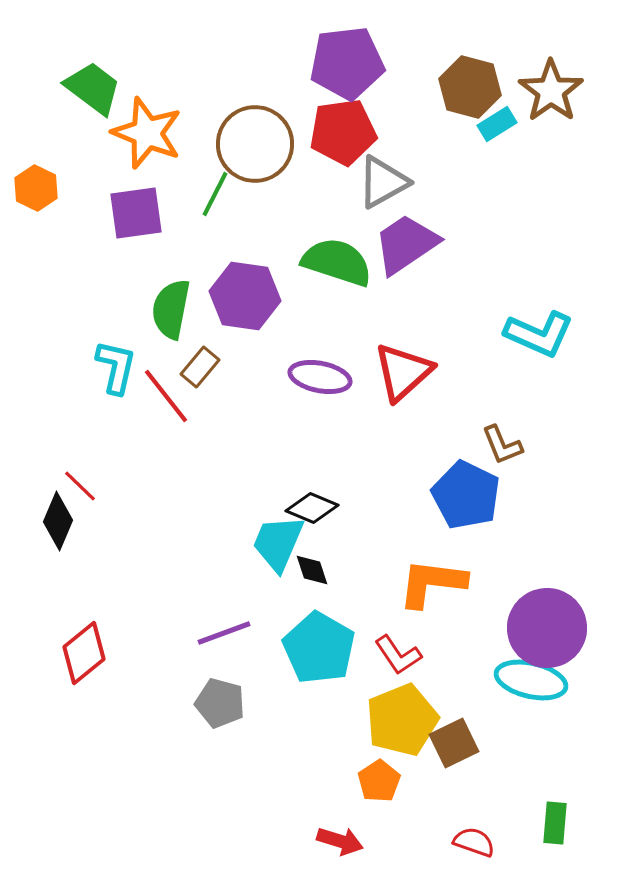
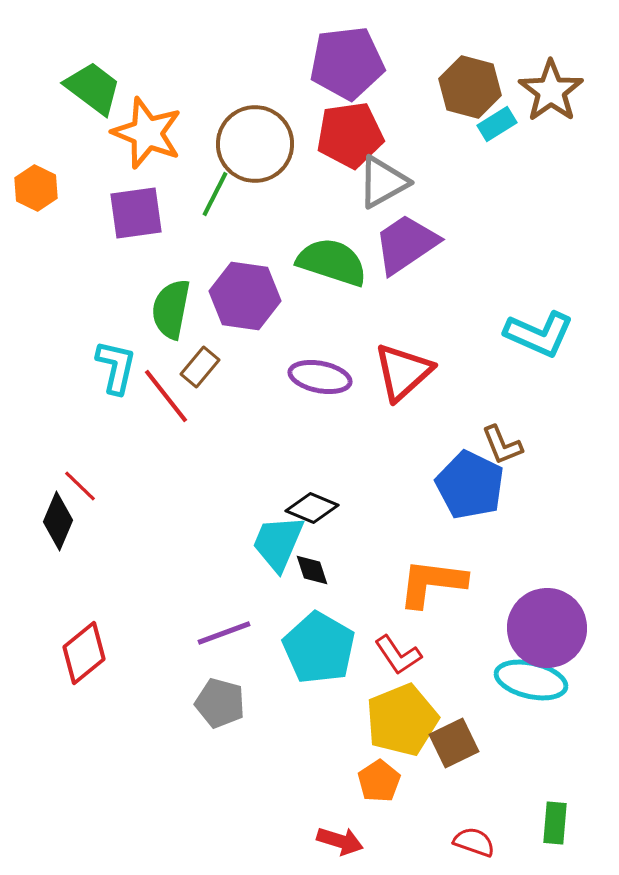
red pentagon at (343, 132): moved 7 px right, 3 px down
green semicircle at (337, 262): moved 5 px left
blue pentagon at (466, 495): moved 4 px right, 10 px up
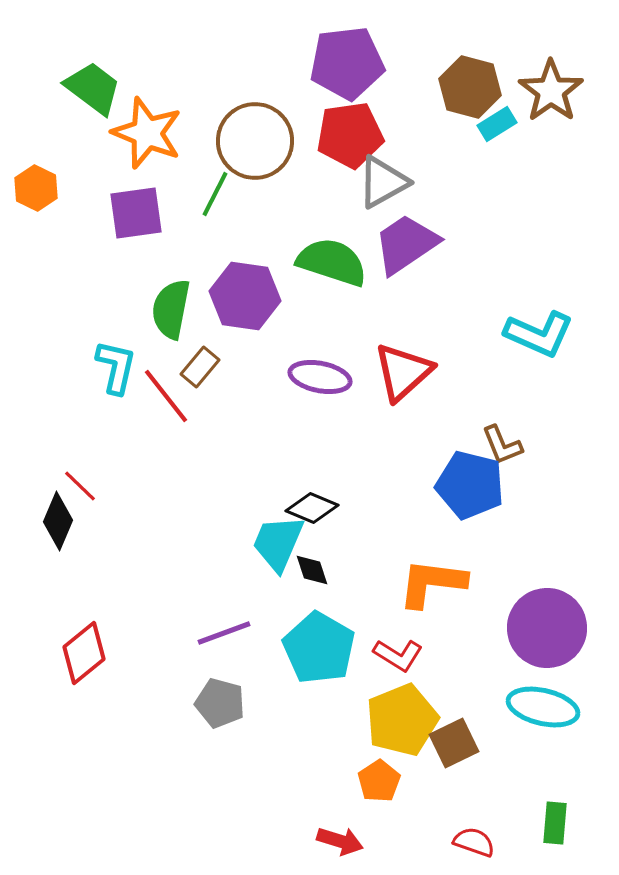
brown circle at (255, 144): moved 3 px up
blue pentagon at (470, 485): rotated 12 degrees counterclockwise
red L-shape at (398, 655): rotated 24 degrees counterclockwise
cyan ellipse at (531, 680): moved 12 px right, 27 px down
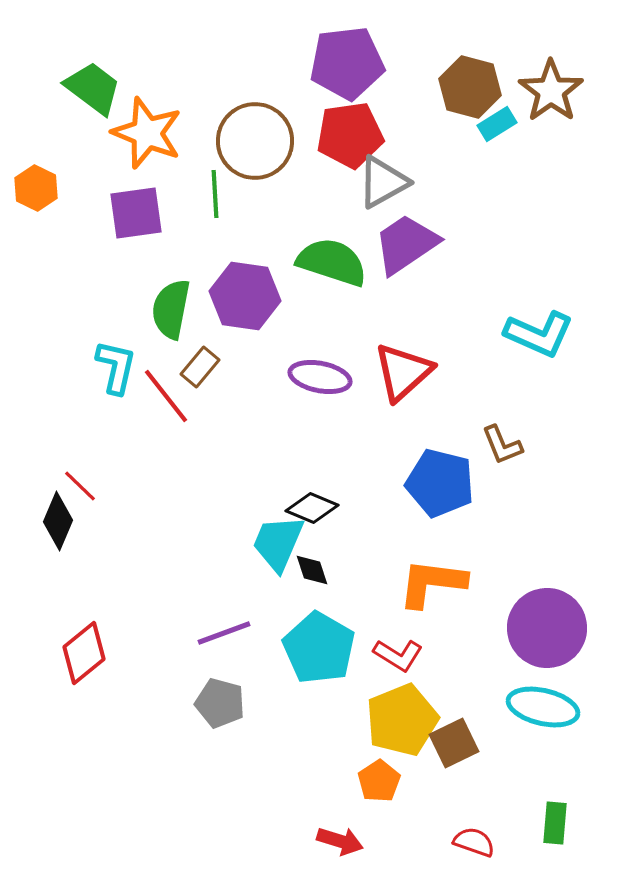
green line at (215, 194): rotated 30 degrees counterclockwise
blue pentagon at (470, 485): moved 30 px left, 2 px up
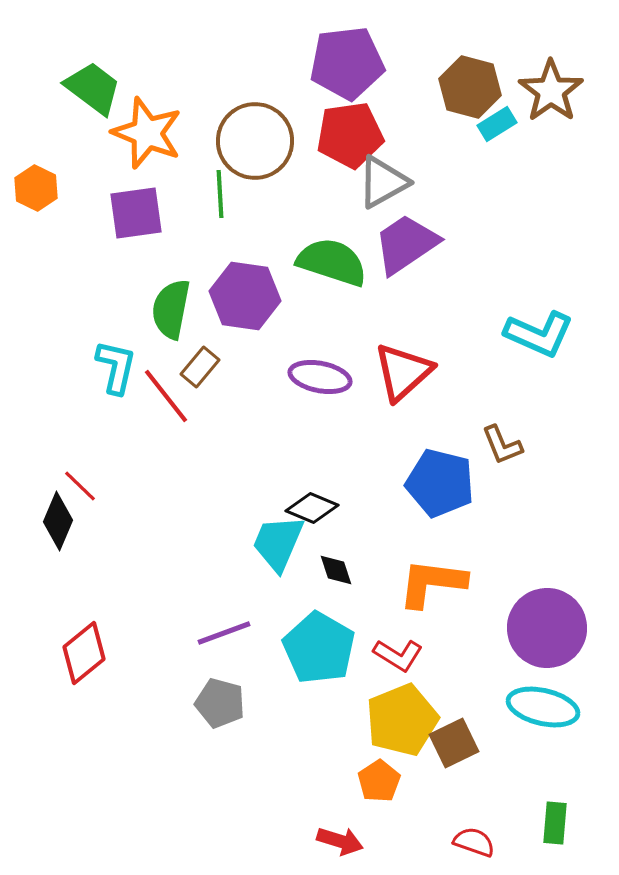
green line at (215, 194): moved 5 px right
black diamond at (312, 570): moved 24 px right
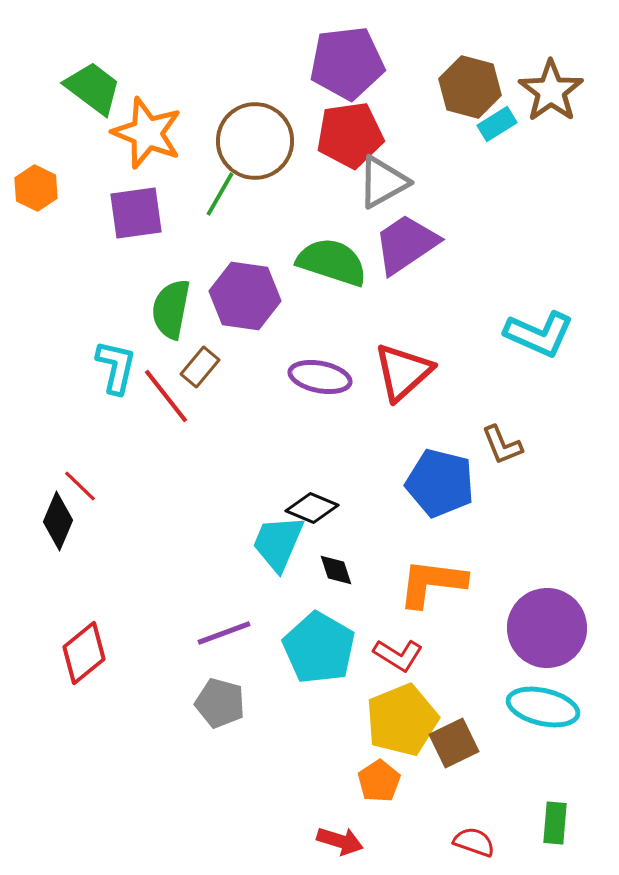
green line at (220, 194): rotated 33 degrees clockwise
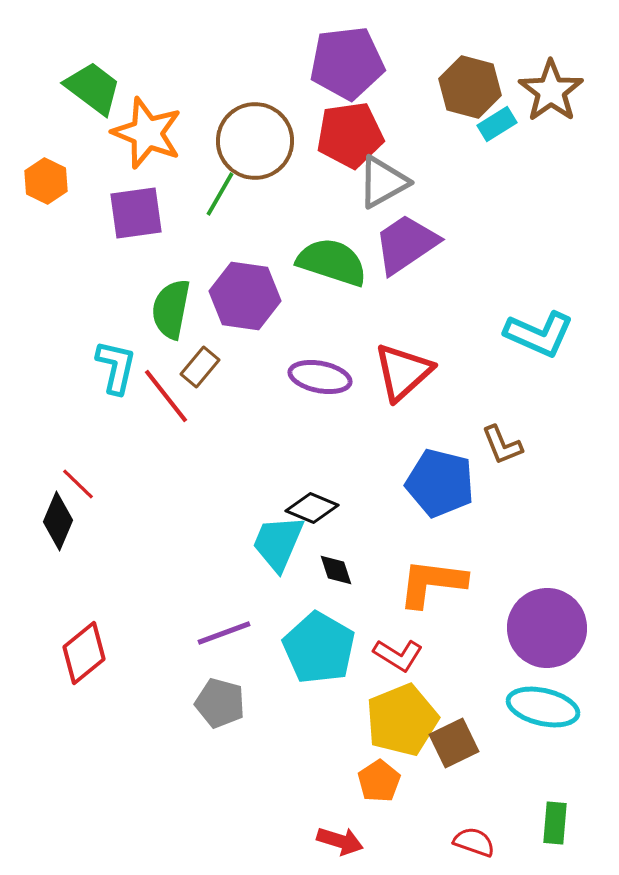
orange hexagon at (36, 188): moved 10 px right, 7 px up
red line at (80, 486): moved 2 px left, 2 px up
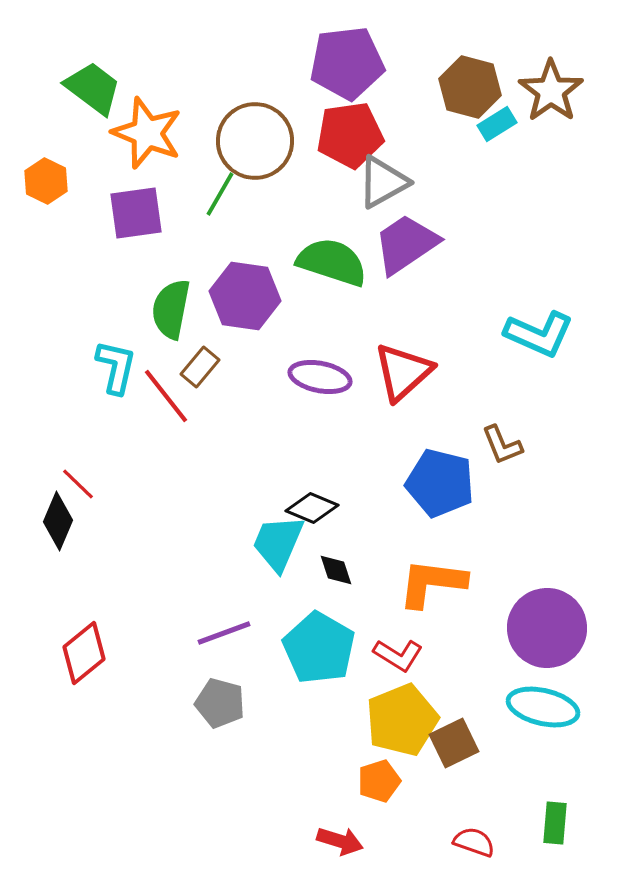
orange pentagon at (379, 781): rotated 15 degrees clockwise
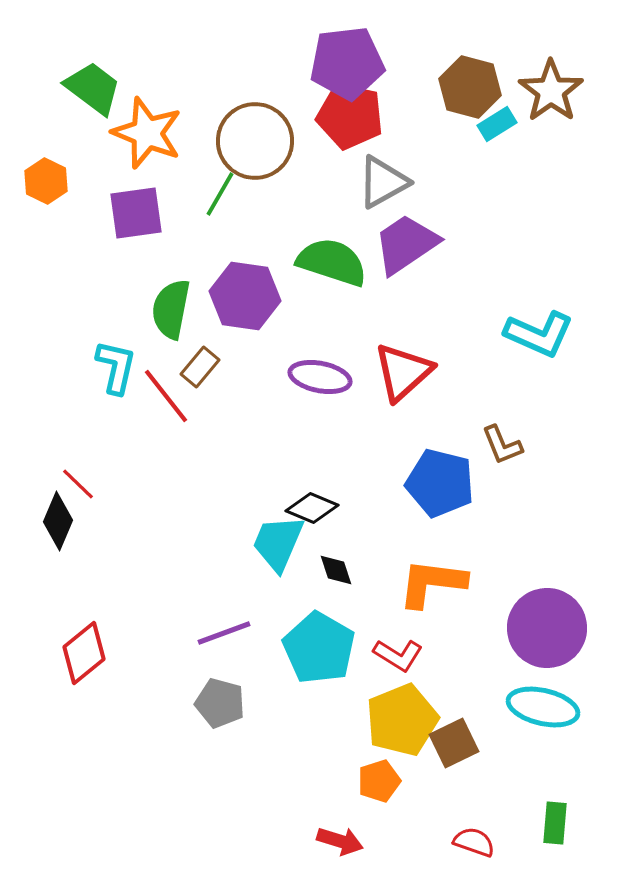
red pentagon at (350, 135): moved 19 px up; rotated 20 degrees clockwise
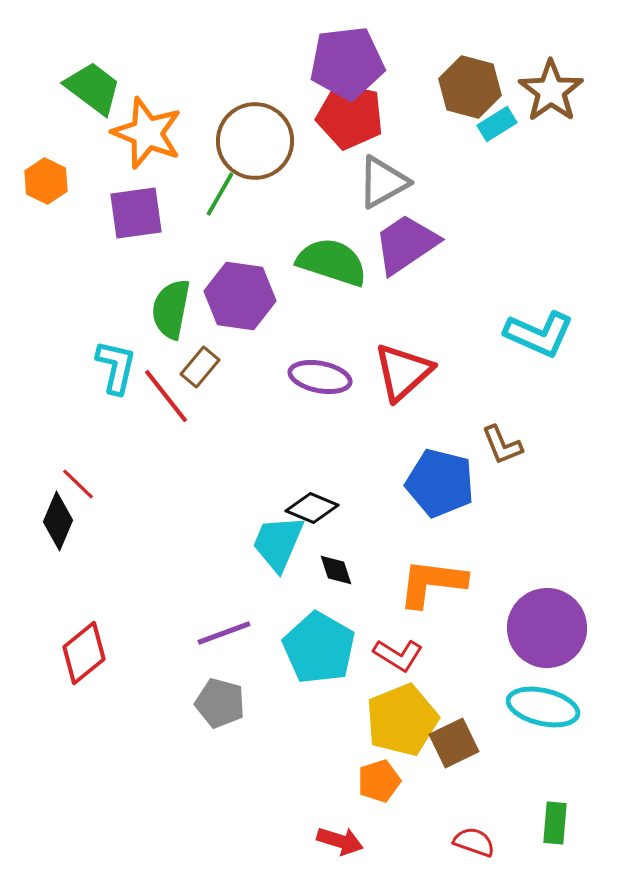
purple hexagon at (245, 296): moved 5 px left
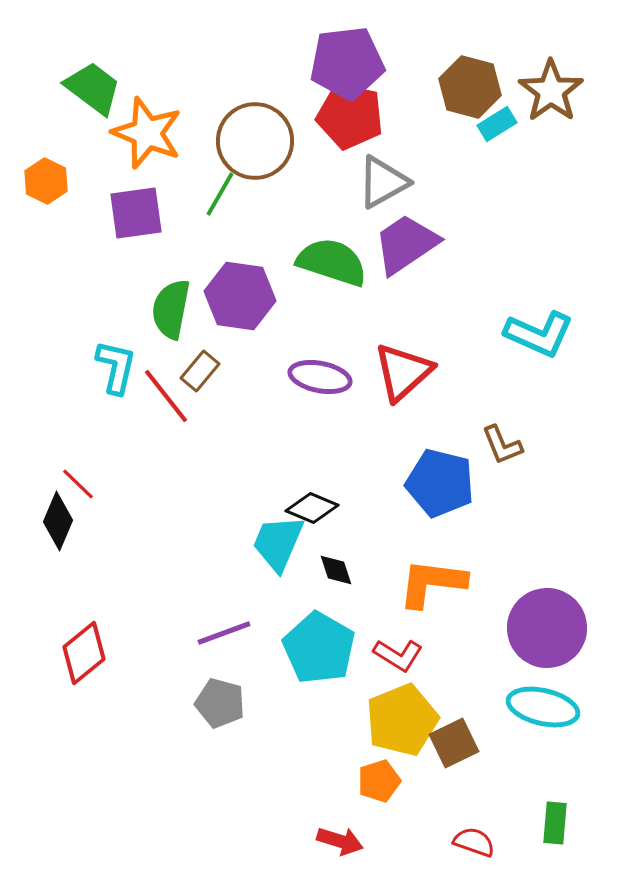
brown rectangle at (200, 367): moved 4 px down
